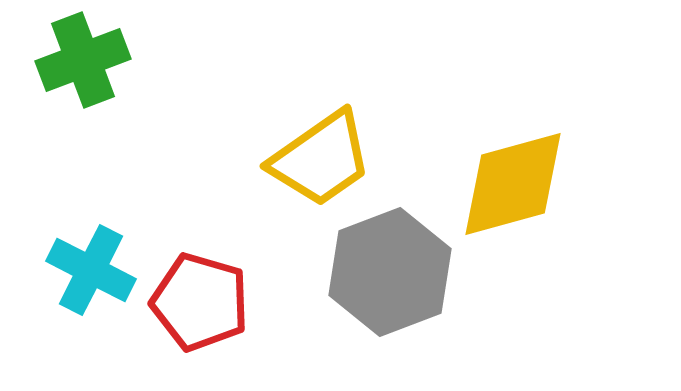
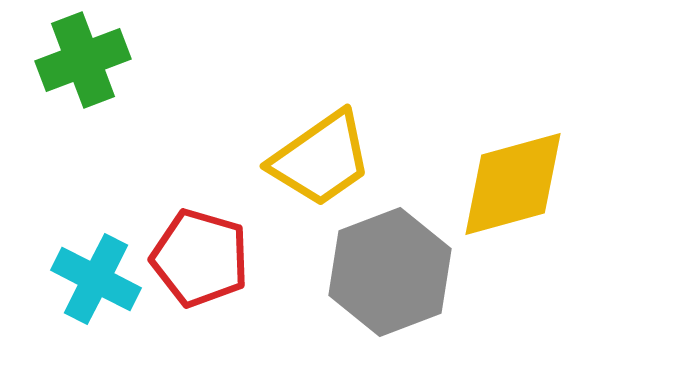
cyan cross: moved 5 px right, 9 px down
red pentagon: moved 44 px up
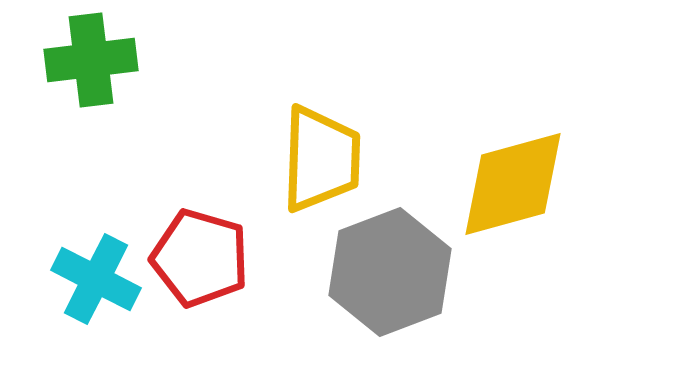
green cross: moved 8 px right; rotated 14 degrees clockwise
yellow trapezoid: rotated 53 degrees counterclockwise
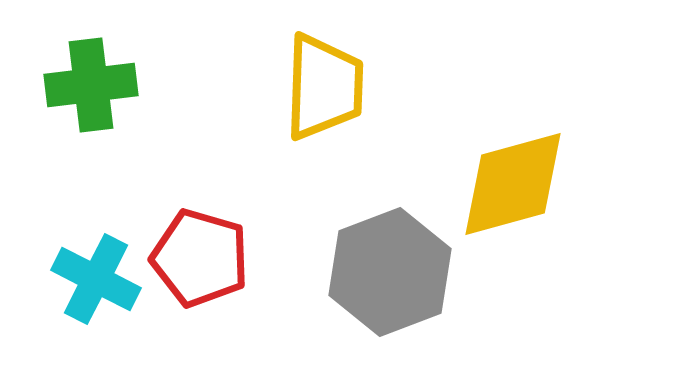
green cross: moved 25 px down
yellow trapezoid: moved 3 px right, 72 px up
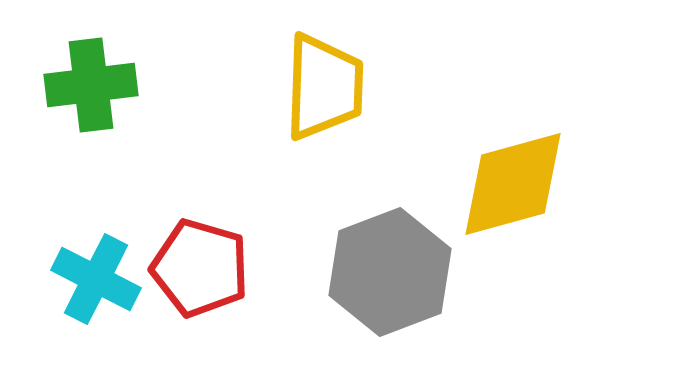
red pentagon: moved 10 px down
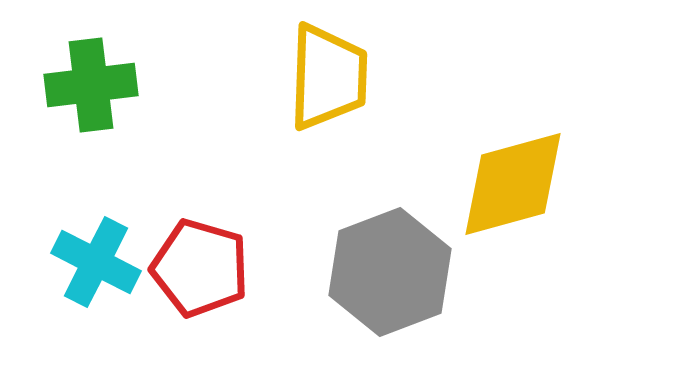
yellow trapezoid: moved 4 px right, 10 px up
cyan cross: moved 17 px up
